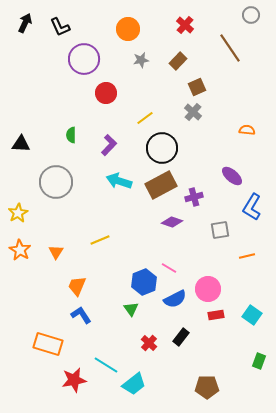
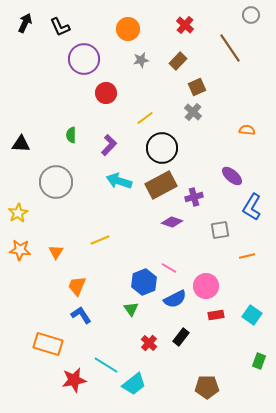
orange star at (20, 250): rotated 25 degrees counterclockwise
pink circle at (208, 289): moved 2 px left, 3 px up
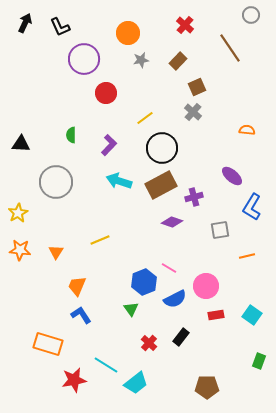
orange circle at (128, 29): moved 4 px down
cyan trapezoid at (134, 384): moved 2 px right, 1 px up
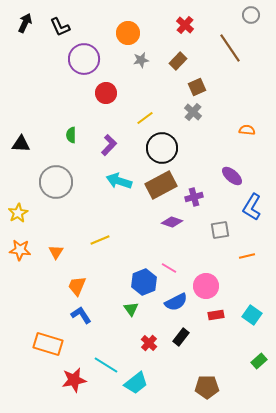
blue semicircle at (175, 299): moved 1 px right, 3 px down
green rectangle at (259, 361): rotated 28 degrees clockwise
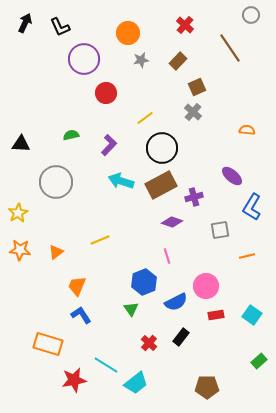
green semicircle at (71, 135): rotated 77 degrees clockwise
cyan arrow at (119, 181): moved 2 px right
orange triangle at (56, 252): rotated 21 degrees clockwise
pink line at (169, 268): moved 2 px left, 12 px up; rotated 42 degrees clockwise
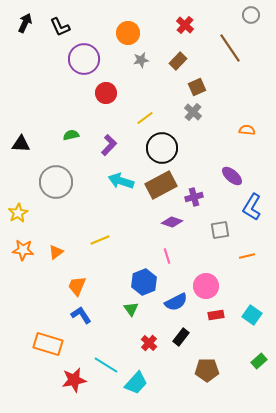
orange star at (20, 250): moved 3 px right
cyan trapezoid at (136, 383): rotated 10 degrees counterclockwise
brown pentagon at (207, 387): moved 17 px up
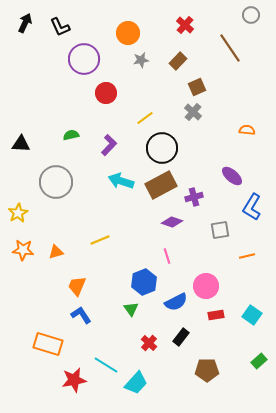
orange triangle at (56, 252): rotated 21 degrees clockwise
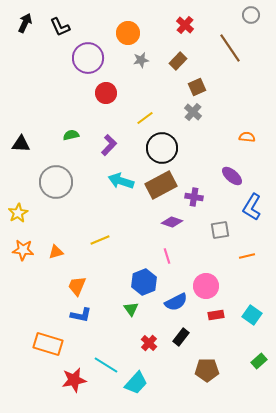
purple circle at (84, 59): moved 4 px right, 1 px up
orange semicircle at (247, 130): moved 7 px down
purple cross at (194, 197): rotated 24 degrees clockwise
blue L-shape at (81, 315): rotated 135 degrees clockwise
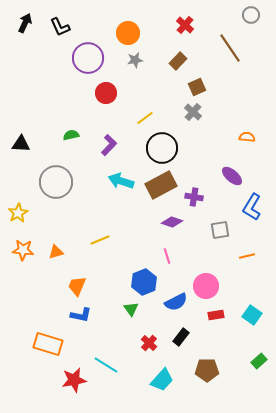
gray star at (141, 60): moved 6 px left
cyan trapezoid at (136, 383): moved 26 px right, 3 px up
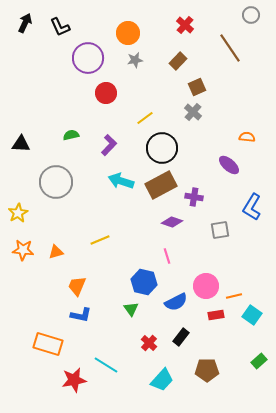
purple ellipse at (232, 176): moved 3 px left, 11 px up
orange line at (247, 256): moved 13 px left, 40 px down
blue hexagon at (144, 282): rotated 25 degrees counterclockwise
